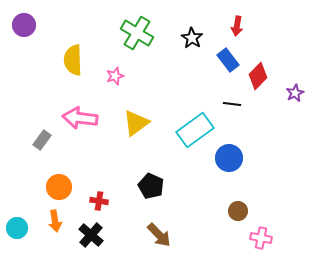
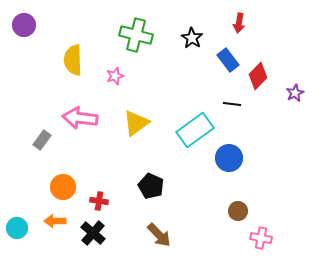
red arrow: moved 2 px right, 3 px up
green cross: moved 1 px left, 2 px down; rotated 16 degrees counterclockwise
orange circle: moved 4 px right
orange arrow: rotated 100 degrees clockwise
black cross: moved 2 px right, 2 px up
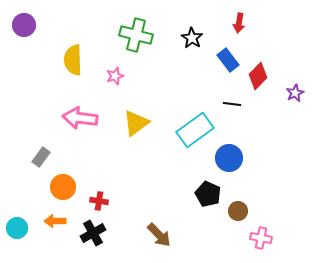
gray rectangle: moved 1 px left, 17 px down
black pentagon: moved 57 px right, 8 px down
black cross: rotated 20 degrees clockwise
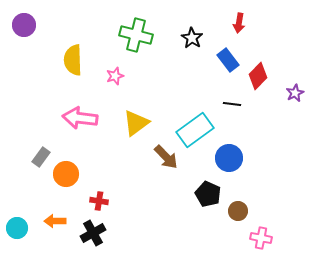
orange circle: moved 3 px right, 13 px up
brown arrow: moved 7 px right, 78 px up
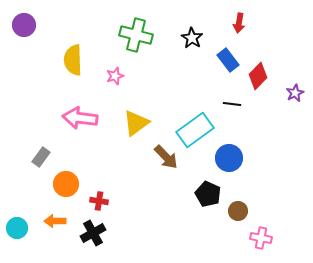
orange circle: moved 10 px down
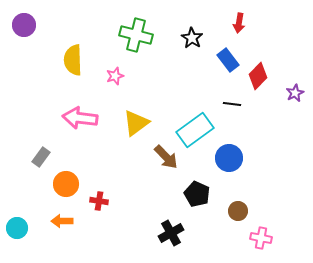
black pentagon: moved 11 px left
orange arrow: moved 7 px right
black cross: moved 78 px right
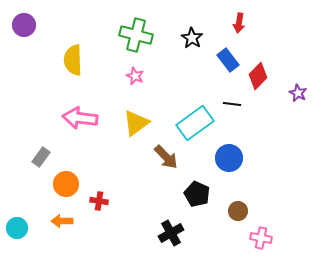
pink star: moved 20 px right; rotated 30 degrees counterclockwise
purple star: moved 3 px right; rotated 18 degrees counterclockwise
cyan rectangle: moved 7 px up
